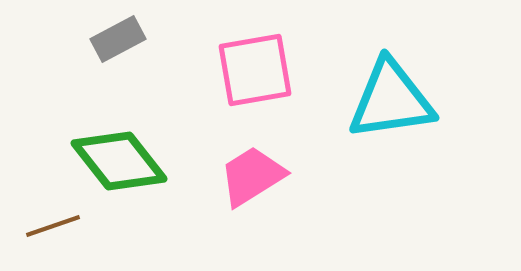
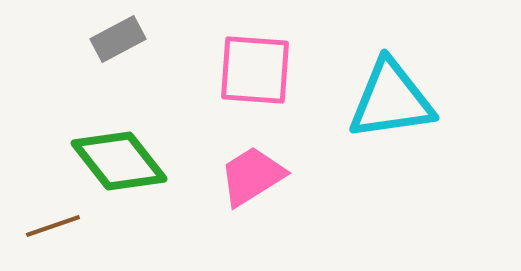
pink square: rotated 14 degrees clockwise
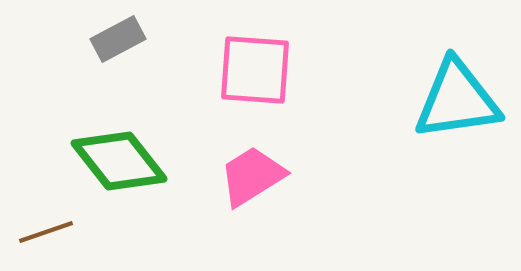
cyan triangle: moved 66 px right
brown line: moved 7 px left, 6 px down
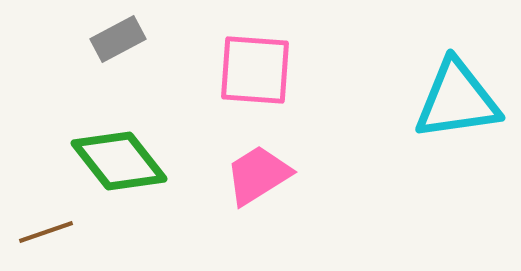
pink trapezoid: moved 6 px right, 1 px up
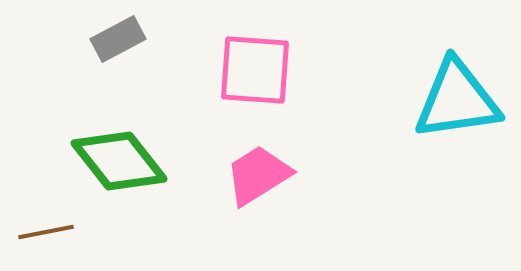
brown line: rotated 8 degrees clockwise
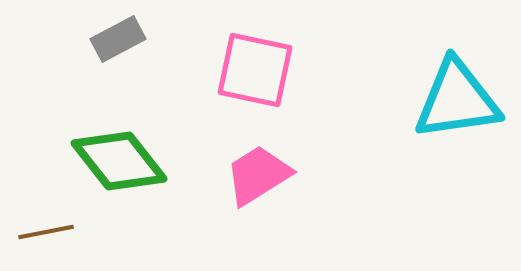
pink square: rotated 8 degrees clockwise
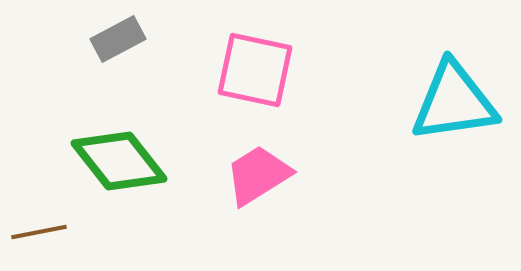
cyan triangle: moved 3 px left, 2 px down
brown line: moved 7 px left
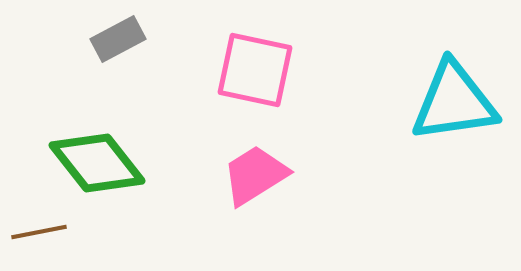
green diamond: moved 22 px left, 2 px down
pink trapezoid: moved 3 px left
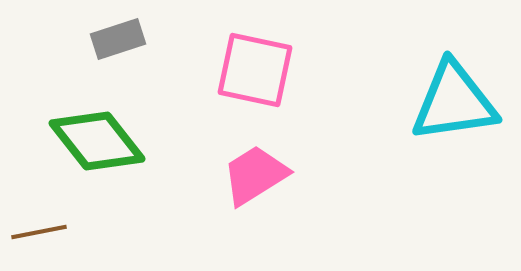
gray rectangle: rotated 10 degrees clockwise
green diamond: moved 22 px up
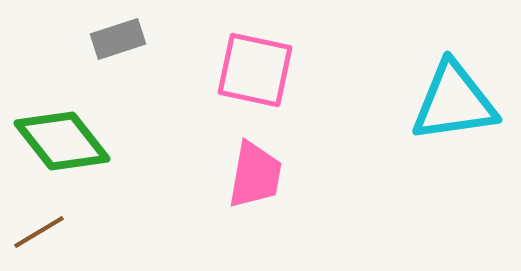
green diamond: moved 35 px left
pink trapezoid: rotated 132 degrees clockwise
brown line: rotated 20 degrees counterclockwise
